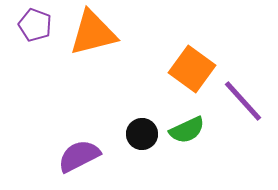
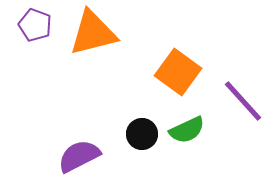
orange square: moved 14 px left, 3 px down
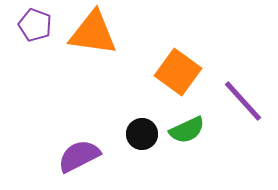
orange triangle: rotated 22 degrees clockwise
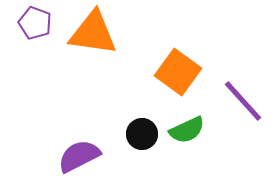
purple pentagon: moved 2 px up
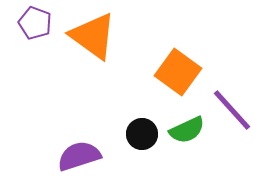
orange triangle: moved 3 px down; rotated 28 degrees clockwise
purple line: moved 11 px left, 9 px down
purple semicircle: rotated 9 degrees clockwise
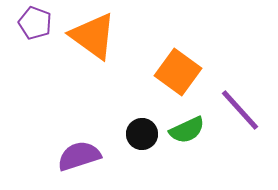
purple line: moved 8 px right
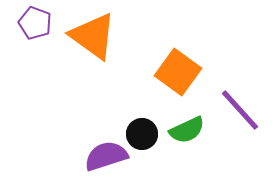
purple semicircle: moved 27 px right
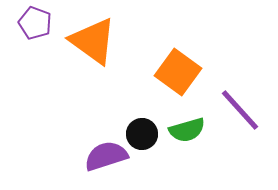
orange triangle: moved 5 px down
green semicircle: rotated 9 degrees clockwise
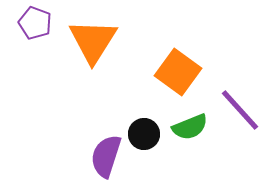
orange triangle: rotated 26 degrees clockwise
green semicircle: moved 3 px right, 3 px up; rotated 6 degrees counterclockwise
black circle: moved 2 px right
purple semicircle: rotated 54 degrees counterclockwise
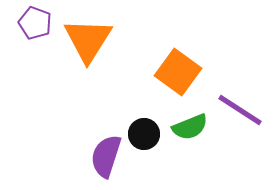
orange triangle: moved 5 px left, 1 px up
purple line: rotated 15 degrees counterclockwise
